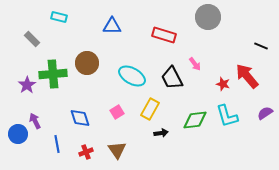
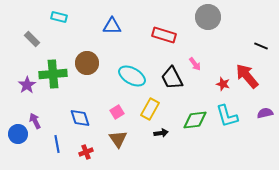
purple semicircle: rotated 21 degrees clockwise
brown triangle: moved 1 px right, 11 px up
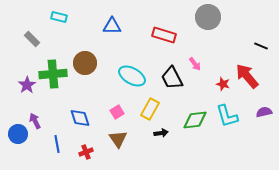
brown circle: moved 2 px left
purple semicircle: moved 1 px left, 1 px up
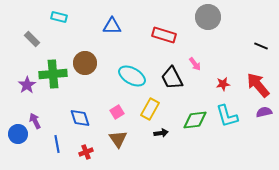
red arrow: moved 11 px right, 9 px down
red star: rotated 24 degrees counterclockwise
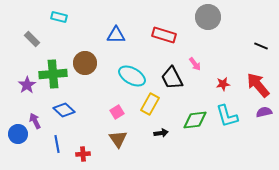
blue triangle: moved 4 px right, 9 px down
yellow rectangle: moved 5 px up
blue diamond: moved 16 px left, 8 px up; rotated 30 degrees counterclockwise
red cross: moved 3 px left, 2 px down; rotated 16 degrees clockwise
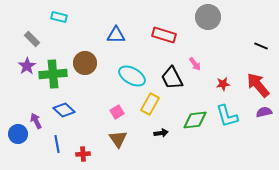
purple star: moved 19 px up
purple arrow: moved 1 px right
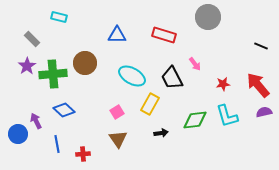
blue triangle: moved 1 px right
